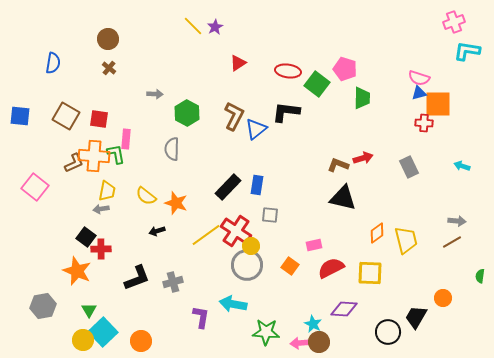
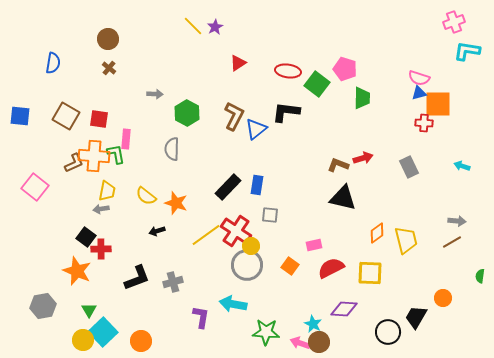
pink arrow at (300, 343): rotated 24 degrees clockwise
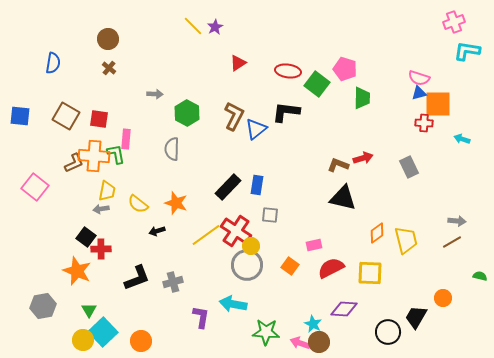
cyan arrow at (462, 166): moved 27 px up
yellow semicircle at (146, 196): moved 8 px left, 8 px down
green semicircle at (480, 276): rotated 96 degrees clockwise
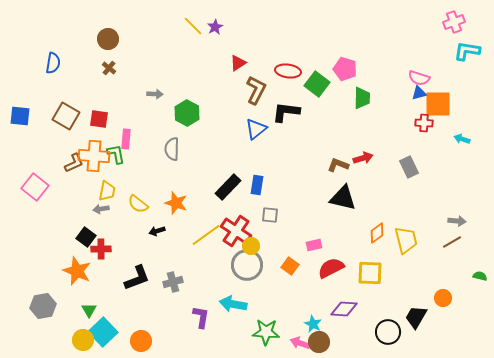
brown L-shape at (234, 116): moved 22 px right, 26 px up
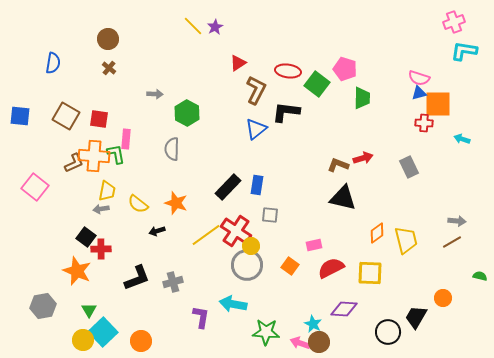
cyan L-shape at (467, 51): moved 3 px left
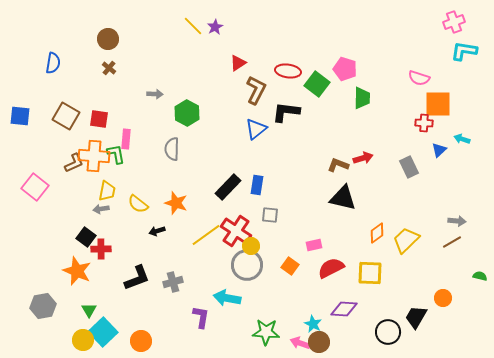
blue triangle at (419, 93): moved 20 px right, 57 px down; rotated 28 degrees counterclockwise
yellow trapezoid at (406, 240): rotated 120 degrees counterclockwise
cyan arrow at (233, 304): moved 6 px left, 6 px up
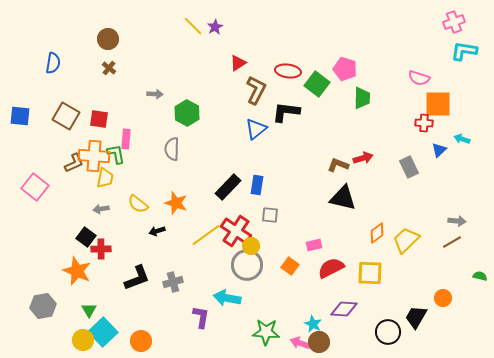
yellow trapezoid at (107, 191): moved 2 px left, 13 px up
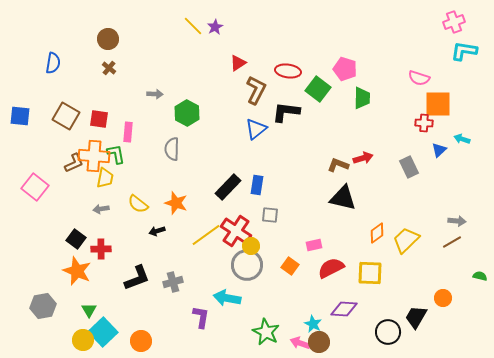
green square at (317, 84): moved 1 px right, 5 px down
pink rectangle at (126, 139): moved 2 px right, 7 px up
black square at (86, 237): moved 10 px left, 2 px down
green star at (266, 332): rotated 24 degrees clockwise
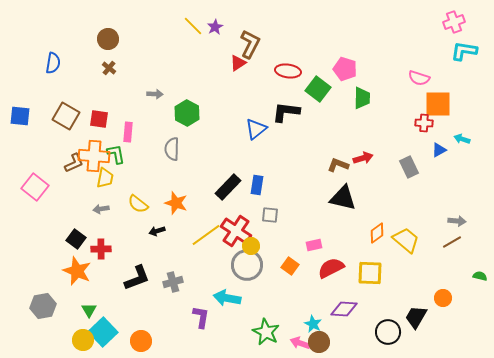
brown L-shape at (256, 90): moved 6 px left, 46 px up
blue triangle at (439, 150): rotated 14 degrees clockwise
yellow trapezoid at (406, 240): rotated 84 degrees clockwise
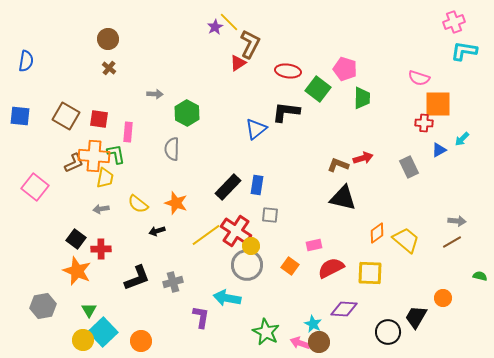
yellow line at (193, 26): moved 36 px right, 4 px up
blue semicircle at (53, 63): moved 27 px left, 2 px up
cyan arrow at (462, 139): rotated 63 degrees counterclockwise
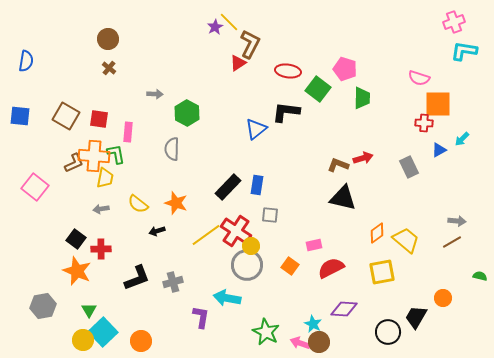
yellow square at (370, 273): moved 12 px right, 1 px up; rotated 12 degrees counterclockwise
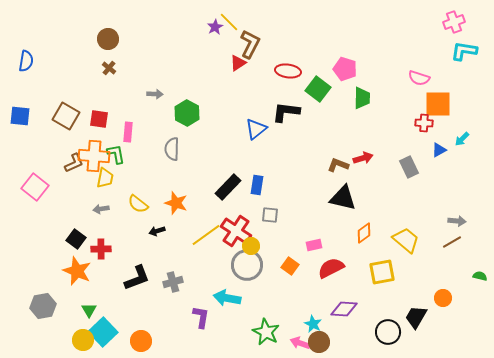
orange diamond at (377, 233): moved 13 px left
